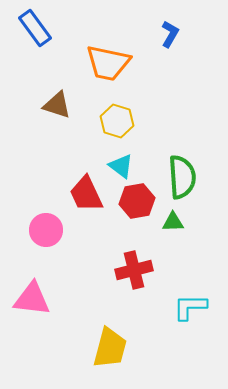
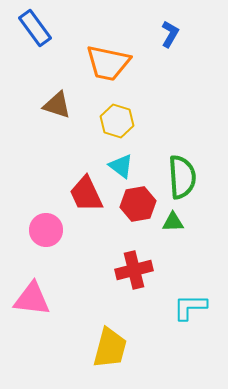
red hexagon: moved 1 px right, 3 px down
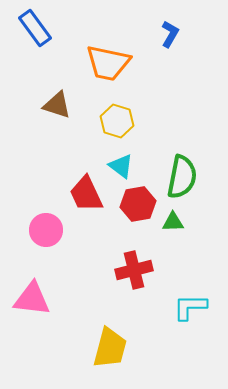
green semicircle: rotated 15 degrees clockwise
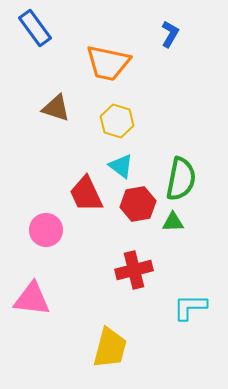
brown triangle: moved 1 px left, 3 px down
green semicircle: moved 1 px left, 2 px down
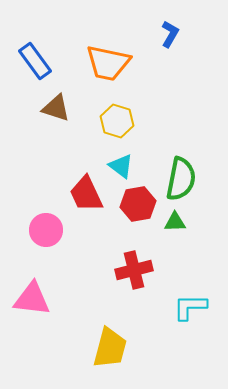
blue rectangle: moved 33 px down
green triangle: moved 2 px right
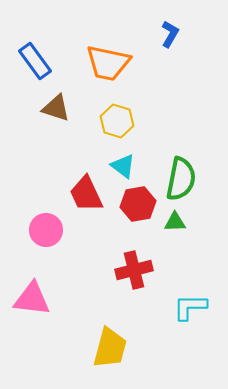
cyan triangle: moved 2 px right
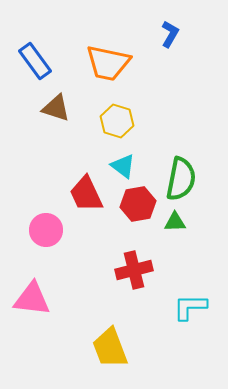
yellow trapezoid: rotated 144 degrees clockwise
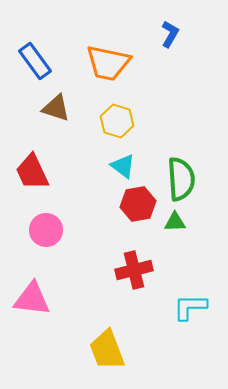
green semicircle: rotated 15 degrees counterclockwise
red trapezoid: moved 54 px left, 22 px up
yellow trapezoid: moved 3 px left, 2 px down
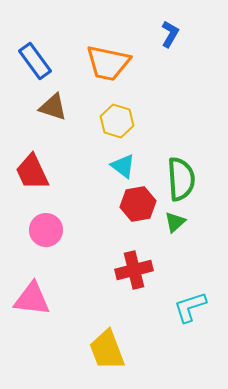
brown triangle: moved 3 px left, 1 px up
green triangle: rotated 40 degrees counterclockwise
cyan L-shape: rotated 18 degrees counterclockwise
